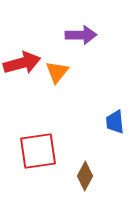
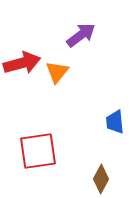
purple arrow: rotated 36 degrees counterclockwise
brown diamond: moved 16 px right, 3 px down
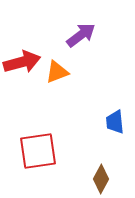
red arrow: moved 1 px up
orange triangle: rotated 30 degrees clockwise
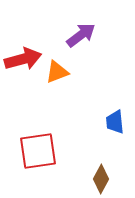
red arrow: moved 1 px right, 3 px up
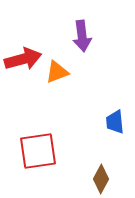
purple arrow: moved 1 px right, 1 px down; rotated 120 degrees clockwise
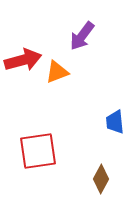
purple arrow: rotated 44 degrees clockwise
red arrow: moved 1 px down
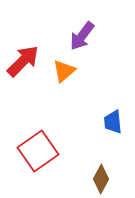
red arrow: moved 1 px down; rotated 30 degrees counterclockwise
orange triangle: moved 7 px right, 1 px up; rotated 20 degrees counterclockwise
blue trapezoid: moved 2 px left
red square: rotated 27 degrees counterclockwise
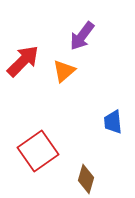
brown diamond: moved 15 px left; rotated 12 degrees counterclockwise
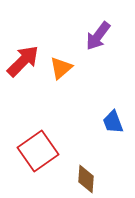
purple arrow: moved 16 px right
orange triangle: moved 3 px left, 3 px up
blue trapezoid: rotated 15 degrees counterclockwise
brown diamond: rotated 12 degrees counterclockwise
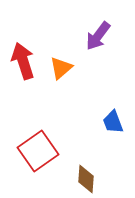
red arrow: rotated 63 degrees counterclockwise
